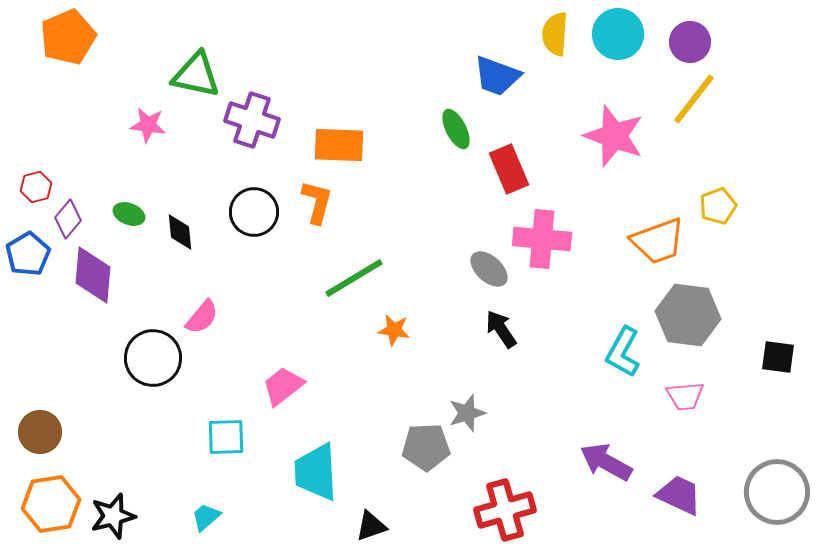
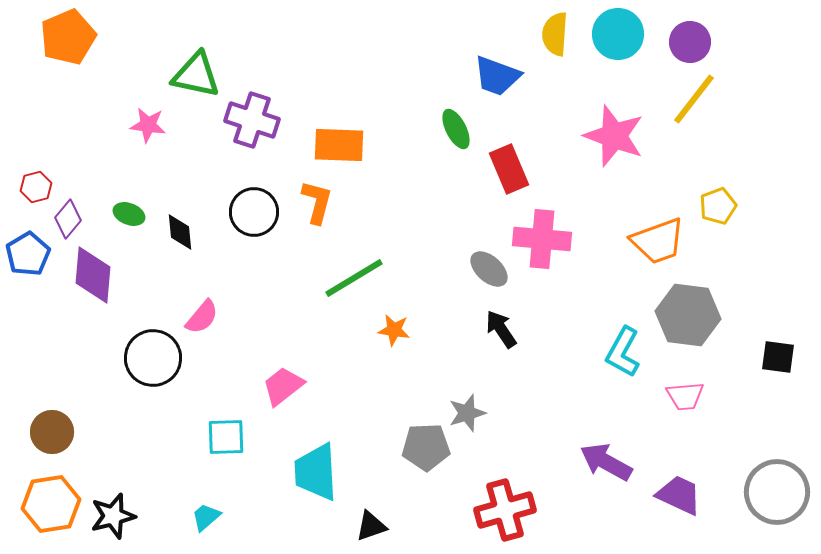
brown circle at (40, 432): moved 12 px right
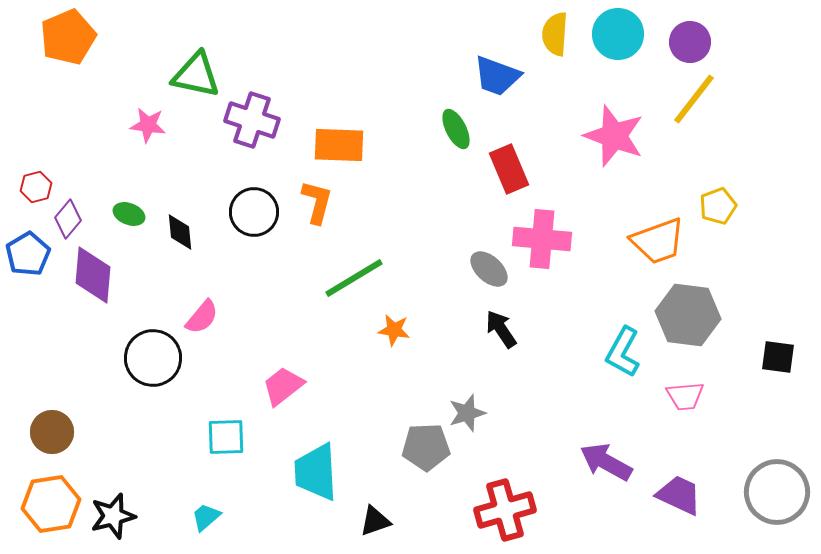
black triangle at (371, 526): moved 4 px right, 5 px up
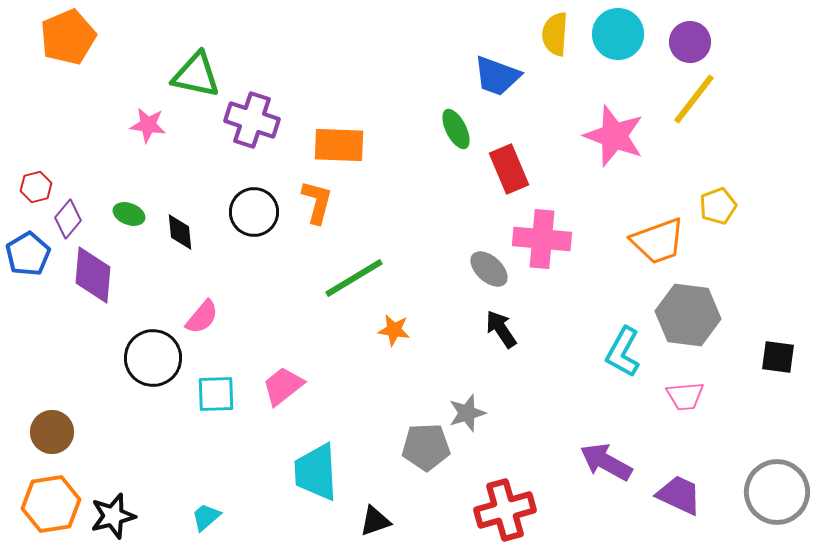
cyan square at (226, 437): moved 10 px left, 43 px up
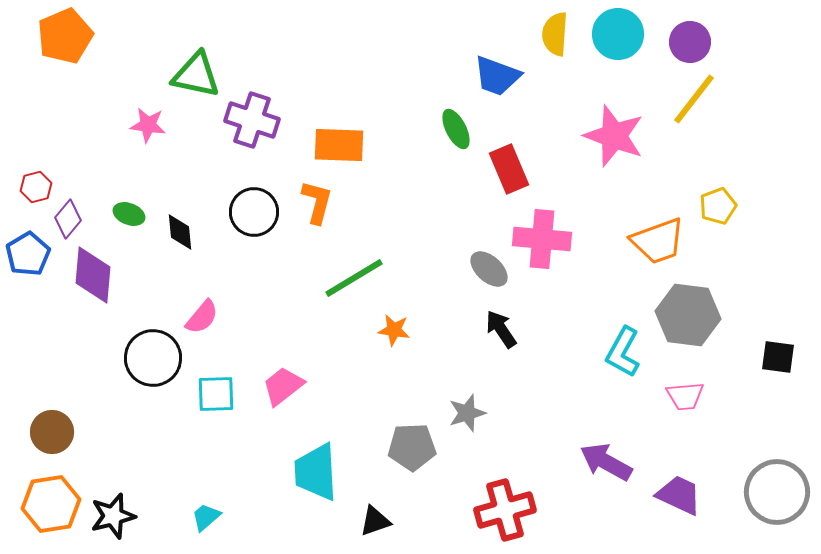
orange pentagon at (68, 37): moved 3 px left, 1 px up
gray pentagon at (426, 447): moved 14 px left
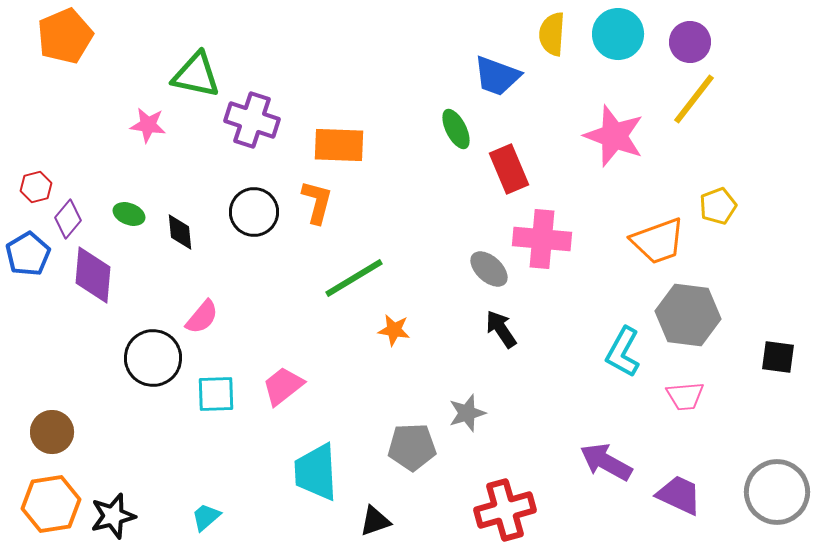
yellow semicircle at (555, 34): moved 3 px left
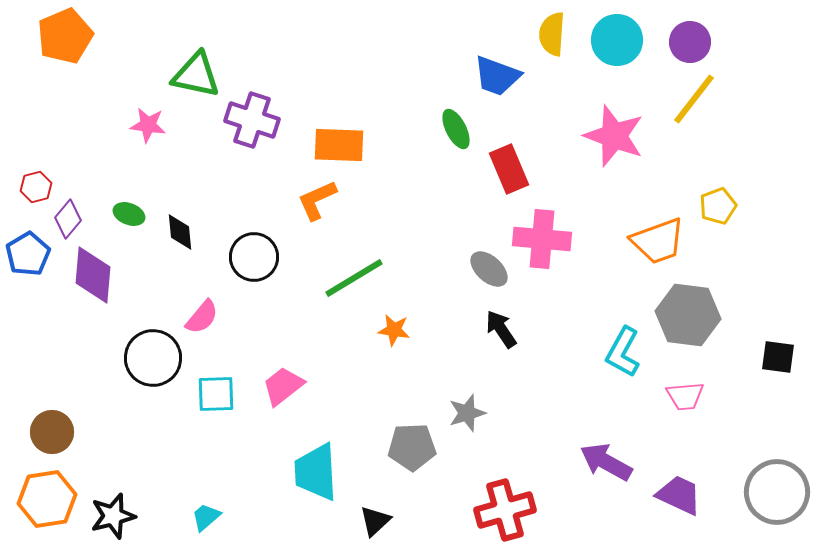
cyan circle at (618, 34): moved 1 px left, 6 px down
orange L-shape at (317, 202): moved 2 px up; rotated 129 degrees counterclockwise
black circle at (254, 212): moved 45 px down
orange hexagon at (51, 504): moved 4 px left, 5 px up
black triangle at (375, 521): rotated 24 degrees counterclockwise
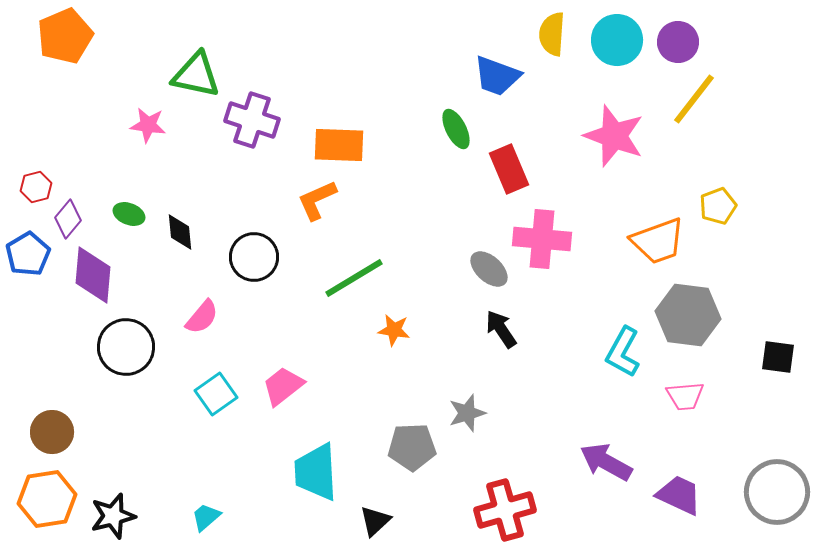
purple circle at (690, 42): moved 12 px left
black circle at (153, 358): moved 27 px left, 11 px up
cyan square at (216, 394): rotated 33 degrees counterclockwise
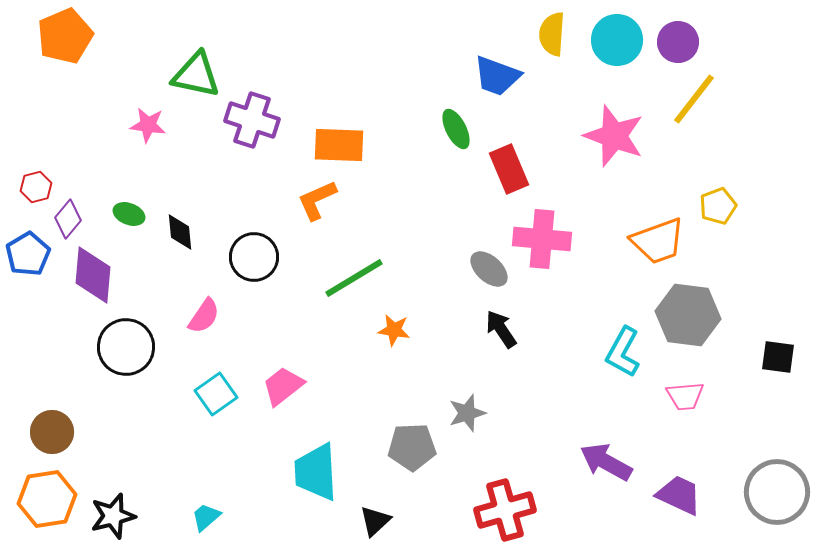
pink semicircle at (202, 317): moved 2 px right, 1 px up; rotated 6 degrees counterclockwise
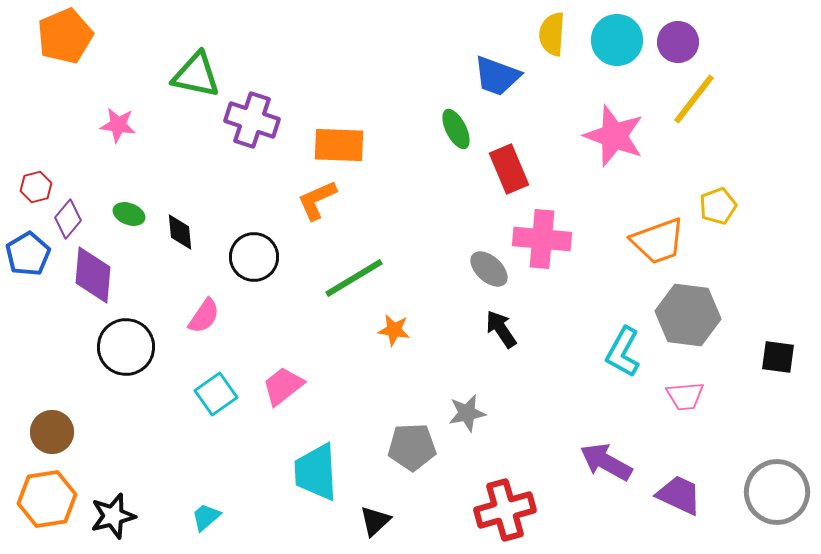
pink star at (148, 125): moved 30 px left
gray star at (467, 413): rotated 6 degrees clockwise
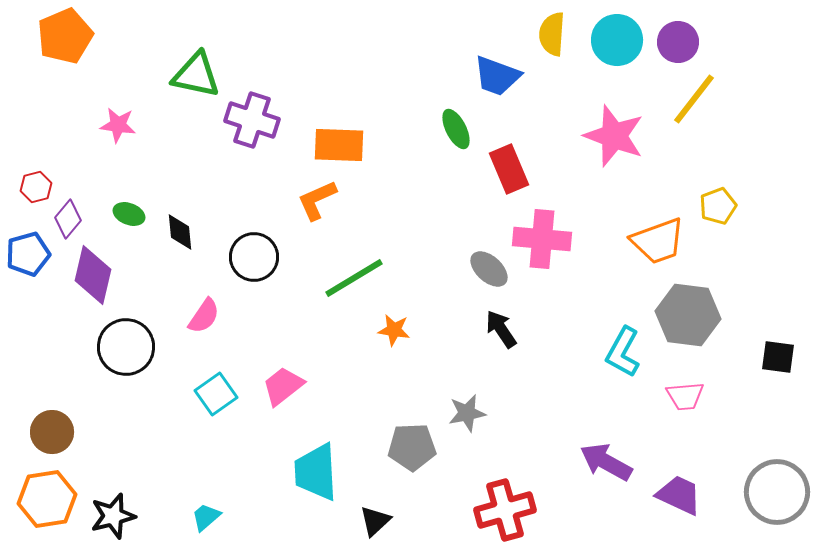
blue pentagon at (28, 254): rotated 15 degrees clockwise
purple diamond at (93, 275): rotated 8 degrees clockwise
